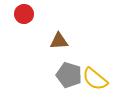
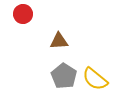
red circle: moved 1 px left
gray pentagon: moved 5 px left, 1 px down; rotated 15 degrees clockwise
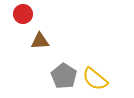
brown triangle: moved 19 px left
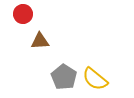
gray pentagon: moved 1 px down
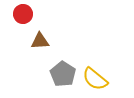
gray pentagon: moved 1 px left, 3 px up
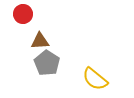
gray pentagon: moved 16 px left, 11 px up
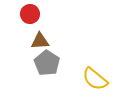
red circle: moved 7 px right
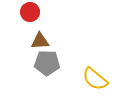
red circle: moved 2 px up
gray pentagon: rotated 30 degrees counterclockwise
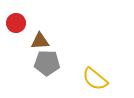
red circle: moved 14 px left, 11 px down
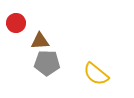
yellow semicircle: moved 1 px right, 5 px up
